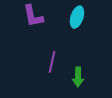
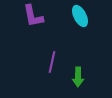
cyan ellipse: moved 3 px right, 1 px up; rotated 45 degrees counterclockwise
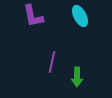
green arrow: moved 1 px left
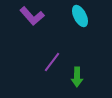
purple L-shape: moved 1 px left; rotated 30 degrees counterclockwise
purple line: rotated 25 degrees clockwise
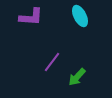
purple L-shape: moved 1 px left, 1 px down; rotated 45 degrees counterclockwise
green arrow: rotated 42 degrees clockwise
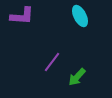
purple L-shape: moved 9 px left, 1 px up
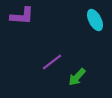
cyan ellipse: moved 15 px right, 4 px down
purple line: rotated 15 degrees clockwise
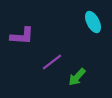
purple L-shape: moved 20 px down
cyan ellipse: moved 2 px left, 2 px down
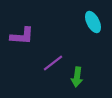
purple line: moved 1 px right, 1 px down
green arrow: rotated 36 degrees counterclockwise
